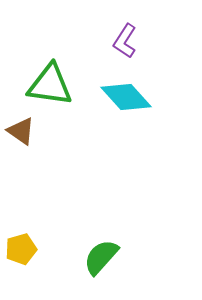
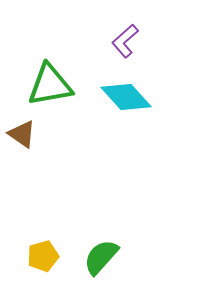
purple L-shape: rotated 16 degrees clockwise
green triangle: rotated 18 degrees counterclockwise
brown triangle: moved 1 px right, 3 px down
yellow pentagon: moved 22 px right, 7 px down
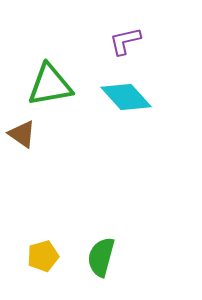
purple L-shape: rotated 28 degrees clockwise
green semicircle: rotated 27 degrees counterclockwise
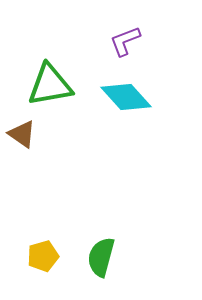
purple L-shape: rotated 8 degrees counterclockwise
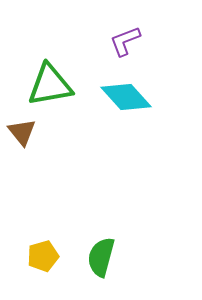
brown triangle: moved 2 px up; rotated 16 degrees clockwise
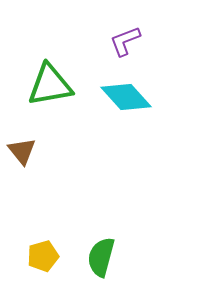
brown triangle: moved 19 px down
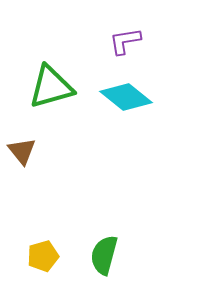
purple L-shape: rotated 12 degrees clockwise
green triangle: moved 1 px right, 2 px down; rotated 6 degrees counterclockwise
cyan diamond: rotated 9 degrees counterclockwise
green semicircle: moved 3 px right, 2 px up
